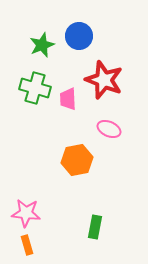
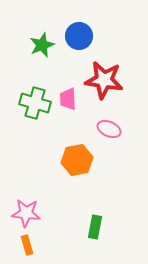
red star: rotated 12 degrees counterclockwise
green cross: moved 15 px down
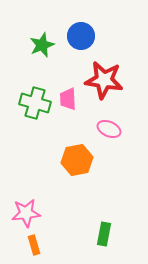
blue circle: moved 2 px right
pink star: rotated 12 degrees counterclockwise
green rectangle: moved 9 px right, 7 px down
orange rectangle: moved 7 px right
